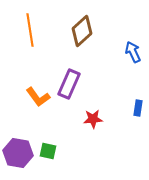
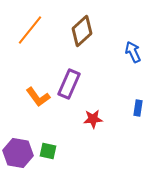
orange line: rotated 48 degrees clockwise
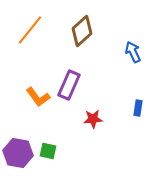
purple rectangle: moved 1 px down
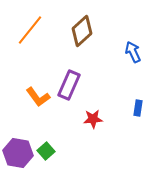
green square: moved 2 px left; rotated 36 degrees clockwise
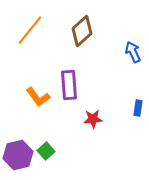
purple rectangle: rotated 28 degrees counterclockwise
purple hexagon: moved 2 px down; rotated 24 degrees counterclockwise
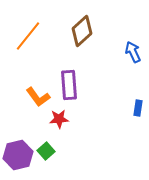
orange line: moved 2 px left, 6 px down
red star: moved 34 px left
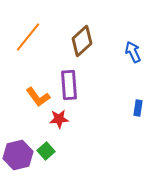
brown diamond: moved 10 px down
orange line: moved 1 px down
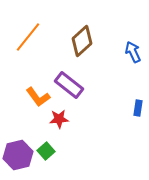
purple rectangle: rotated 48 degrees counterclockwise
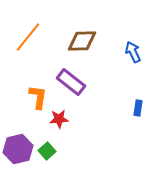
brown diamond: rotated 40 degrees clockwise
purple rectangle: moved 2 px right, 3 px up
orange L-shape: rotated 135 degrees counterclockwise
green square: moved 1 px right
purple hexagon: moved 6 px up
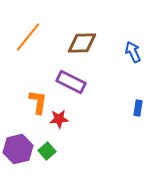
brown diamond: moved 2 px down
purple rectangle: rotated 12 degrees counterclockwise
orange L-shape: moved 5 px down
